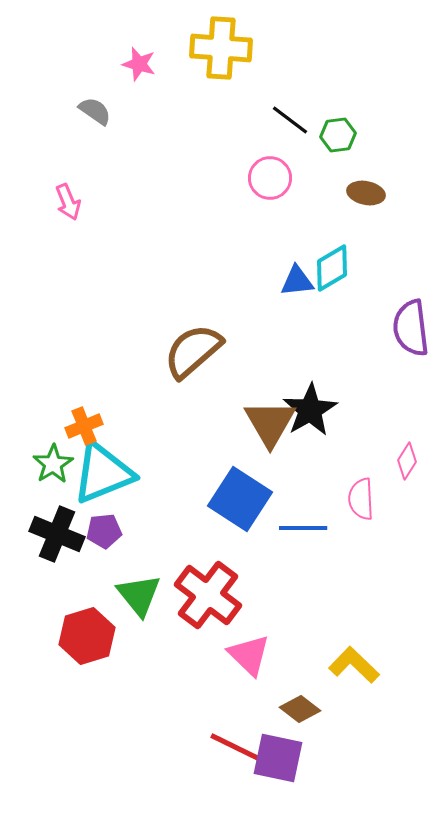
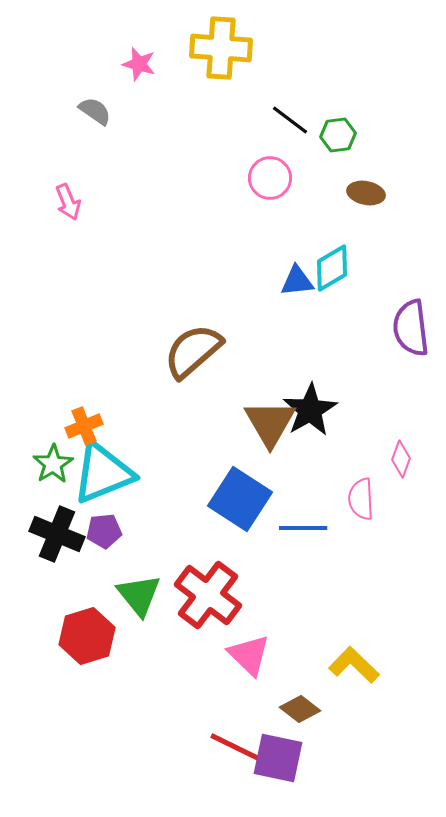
pink diamond: moved 6 px left, 2 px up; rotated 12 degrees counterclockwise
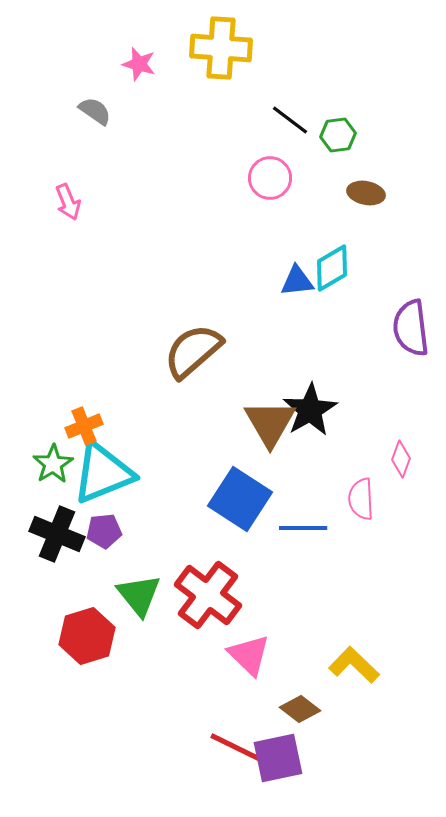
purple square: rotated 24 degrees counterclockwise
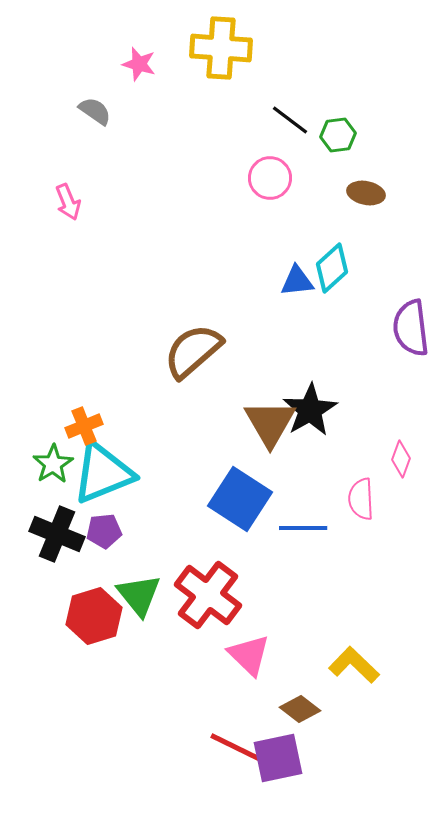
cyan diamond: rotated 12 degrees counterclockwise
red hexagon: moved 7 px right, 20 px up
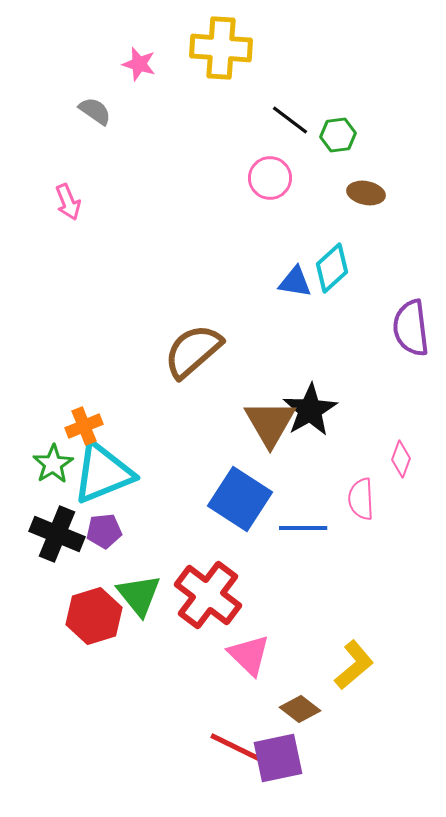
blue triangle: moved 2 px left, 1 px down; rotated 15 degrees clockwise
yellow L-shape: rotated 96 degrees clockwise
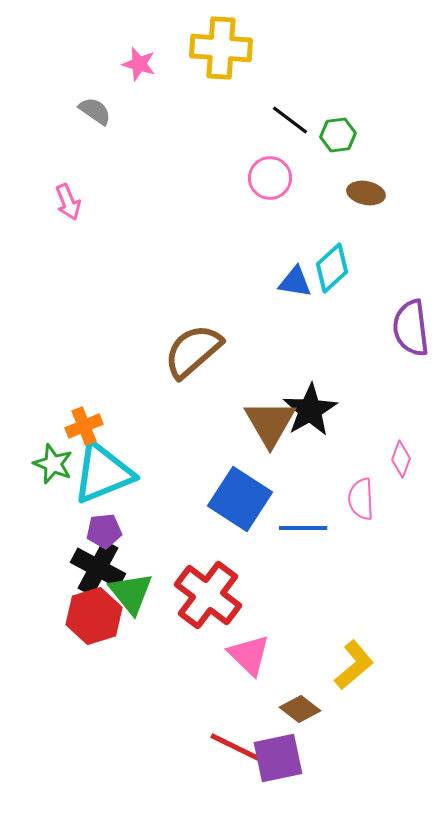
green star: rotated 18 degrees counterclockwise
black cross: moved 41 px right, 34 px down; rotated 6 degrees clockwise
green triangle: moved 8 px left, 2 px up
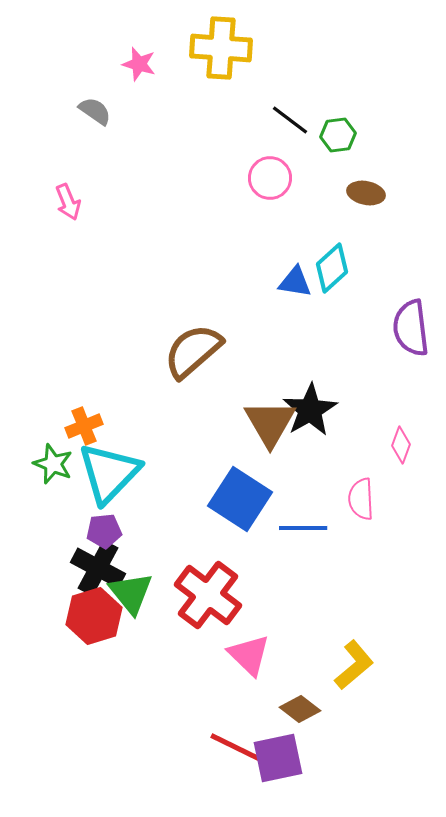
pink diamond: moved 14 px up
cyan triangle: moved 6 px right; rotated 24 degrees counterclockwise
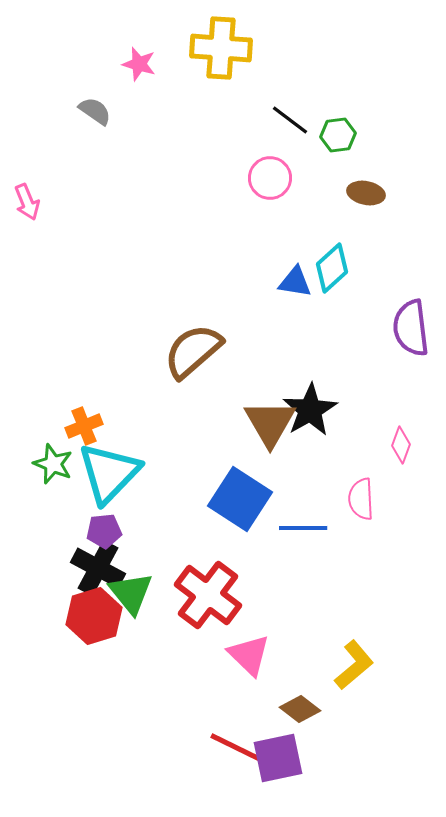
pink arrow: moved 41 px left
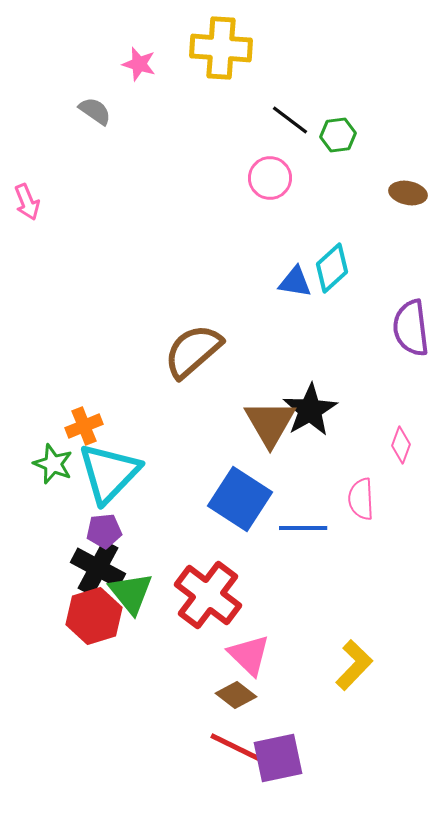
brown ellipse: moved 42 px right
yellow L-shape: rotated 6 degrees counterclockwise
brown diamond: moved 64 px left, 14 px up
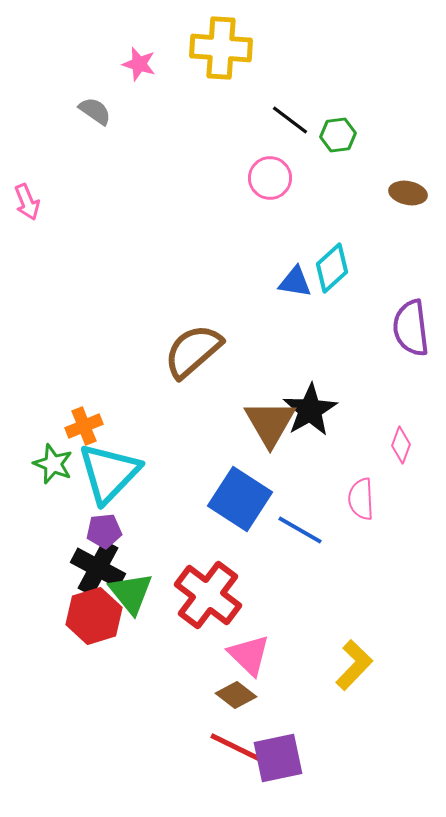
blue line: moved 3 px left, 2 px down; rotated 30 degrees clockwise
